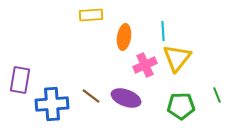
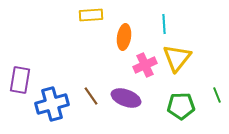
cyan line: moved 1 px right, 7 px up
brown line: rotated 18 degrees clockwise
blue cross: rotated 12 degrees counterclockwise
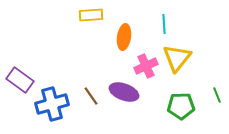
pink cross: moved 1 px right, 1 px down
purple rectangle: rotated 64 degrees counterclockwise
purple ellipse: moved 2 px left, 6 px up
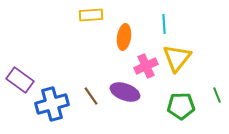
purple ellipse: moved 1 px right
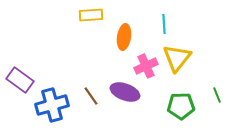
blue cross: moved 1 px down
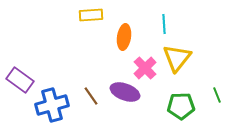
pink cross: moved 1 px left, 2 px down; rotated 20 degrees counterclockwise
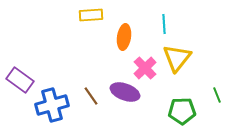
green pentagon: moved 1 px right, 5 px down
